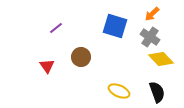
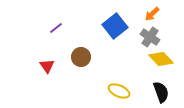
blue square: rotated 35 degrees clockwise
black semicircle: moved 4 px right
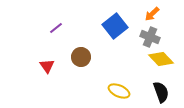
gray cross: rotated 12 degrees counterclockwise
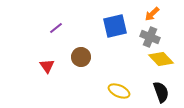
blue square: rotated 25 degrees clockwise
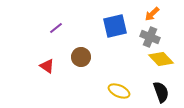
red triangle: rotated 21 degrees counterclockwise
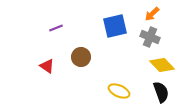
purple line: rotated 16 degrees clockwise
yellow diamond: moved 1 px right, 6 px down
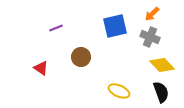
red triangle: moved 6 px left, 2 px down
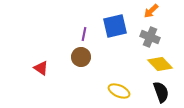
orange arrow: moved 1 px left, 3 px up
purple line: moved 28 px right, 6 px down; rotated 56 degrees counterclockwise
yellow diamond: moved 2 px left, 1 px up
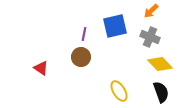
yellow ellipse: rotated 35 degrees clockwise
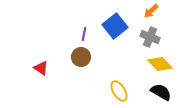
blue square: rotated 25 degrees counterclockwise
black semicircle: rotated 40 degrees counterclockwise
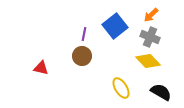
orange arrow: moved 4 px down
brown circle: moved 1 px right, 1 px up
yellow diamond: moved 12 px left, 3 px up
red triangle: rotated 21 degrees counterclockwise
yellow ellipse: moved 2 px right, 3 px up
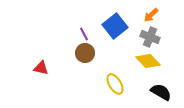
purple line: rotated 40 degrees counterclockwise
brown circle: moved 3 px right, 3 px up
yellow ellipse: moved 6 px left, 4 px up
